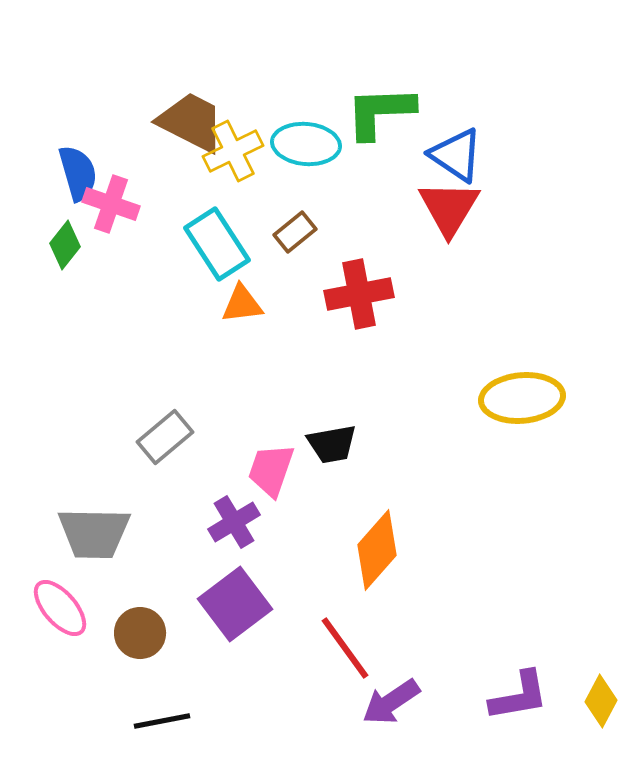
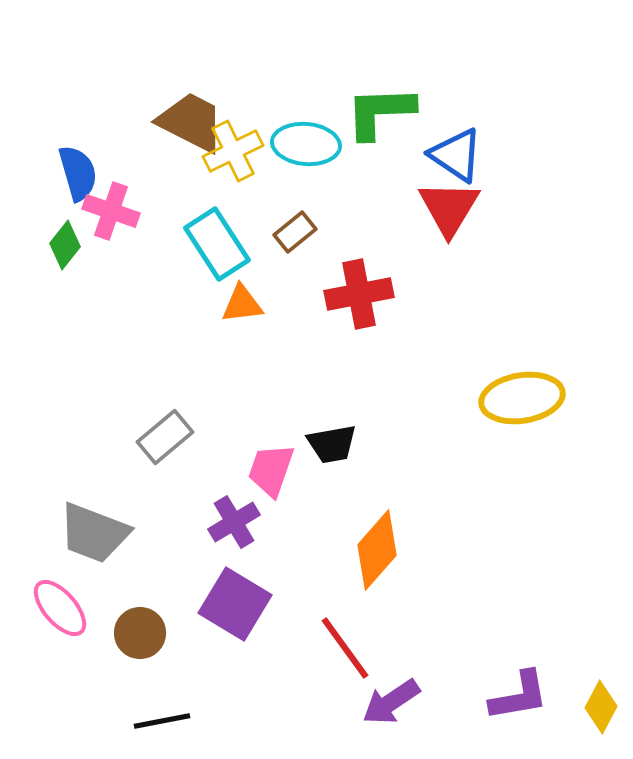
pink cross: moved 7 px down
yellow ellipse: rotated 4 degrees counterclockwise
gray trapezoid: rotated 20 degrees clockwise
purple square: rotated 22 degrees counterclockwise
yellow diamond: moved 6 px down
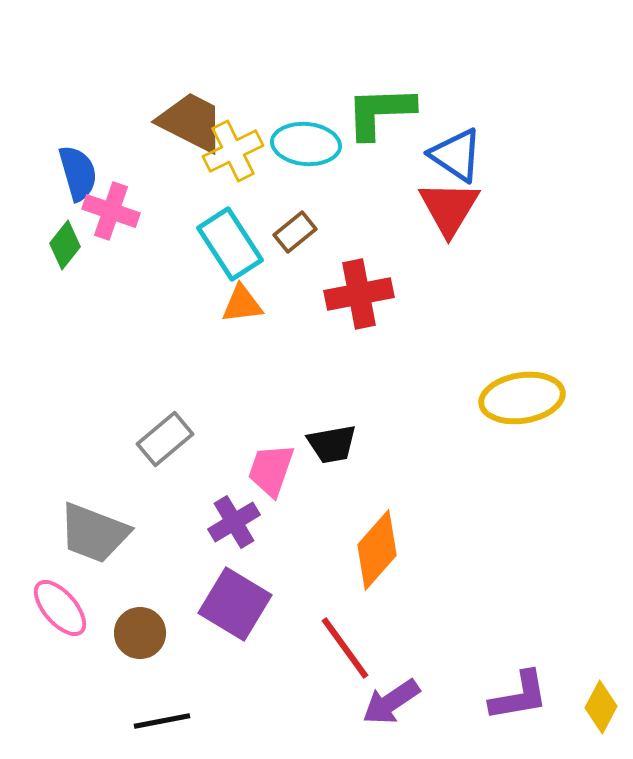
cyan rectangle: moved 13 px right
gray rectangle: moved 2 px down
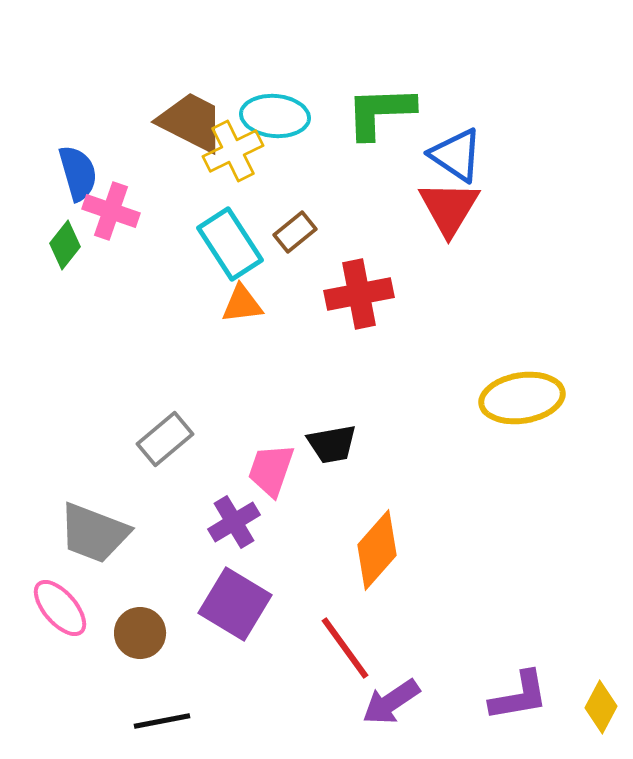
cyan ellipse: moved 31 px left, 28 px up
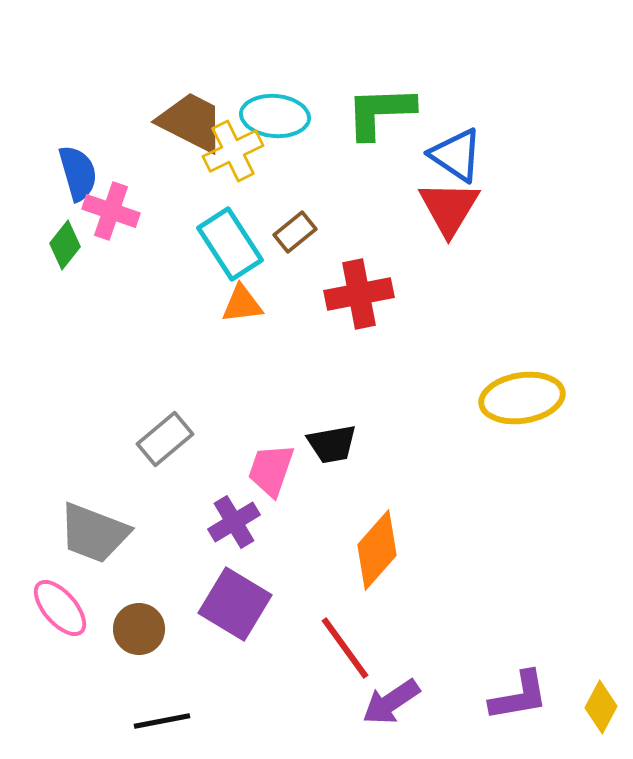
brown circle: moved 1 px left, 4 px up
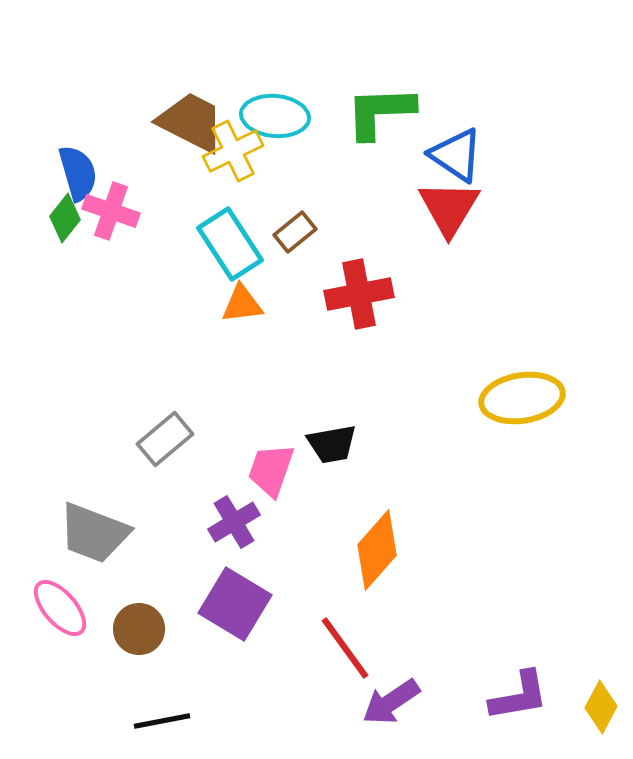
green diamond: moved 27 px up
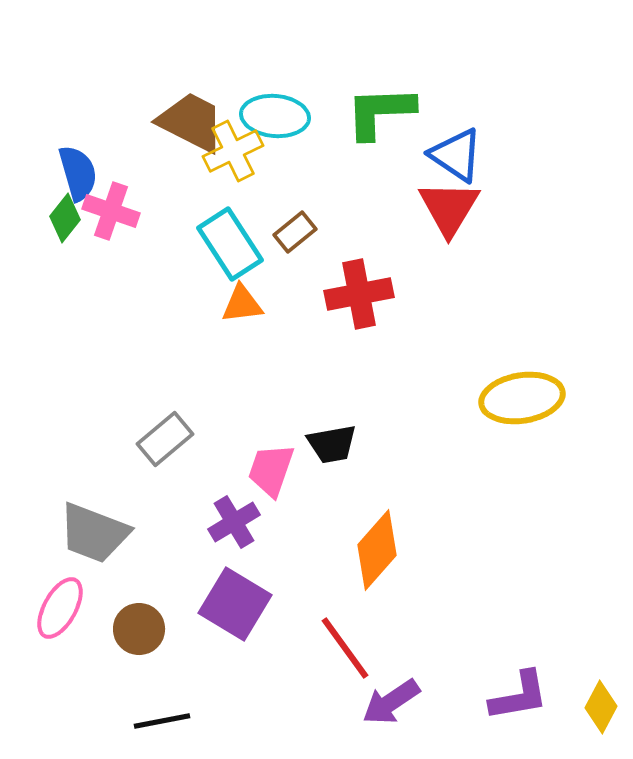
pink ellipse: rotated 70 degrees clockwise
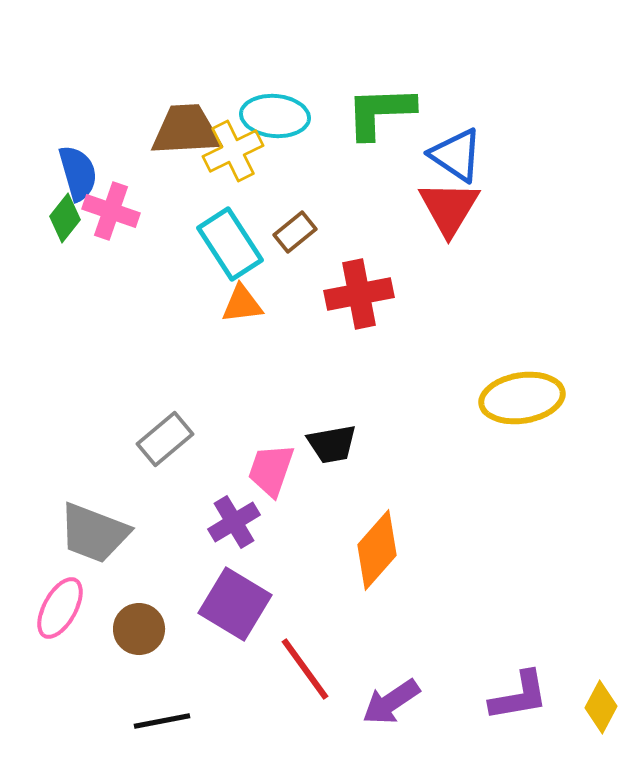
brown trapezoid: moved 5 px left, 8 px down; rotated 30 degrees counterclockwise
red line: moved 40 px left, 21 px down
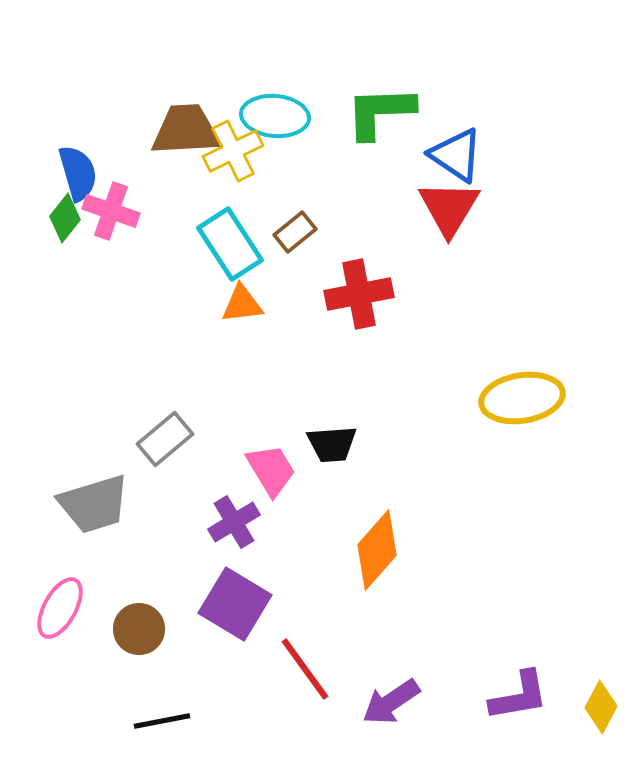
black trapezoid: rotated 6 degrees clockwise
pink trapezoid: rotated 130 degrees clockwise
gray trapezoid: moved 29 px up; rotated 38 degrees counterclockwise
